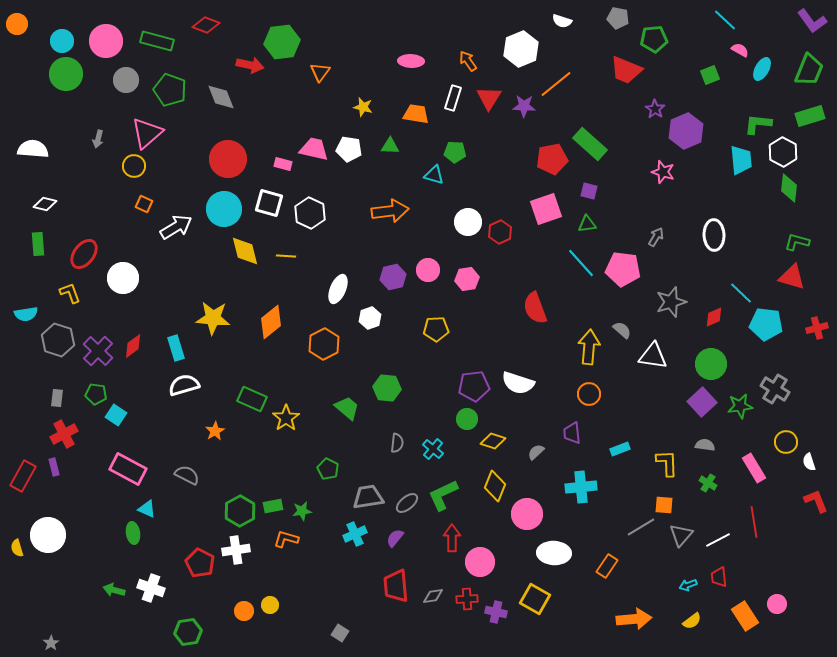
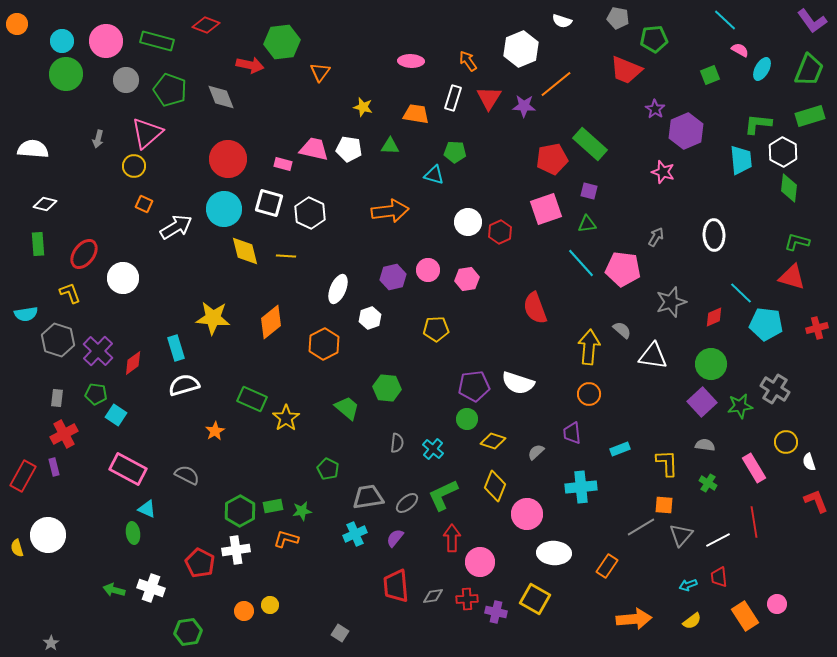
red diamond at (133, 346): moved 17 px down
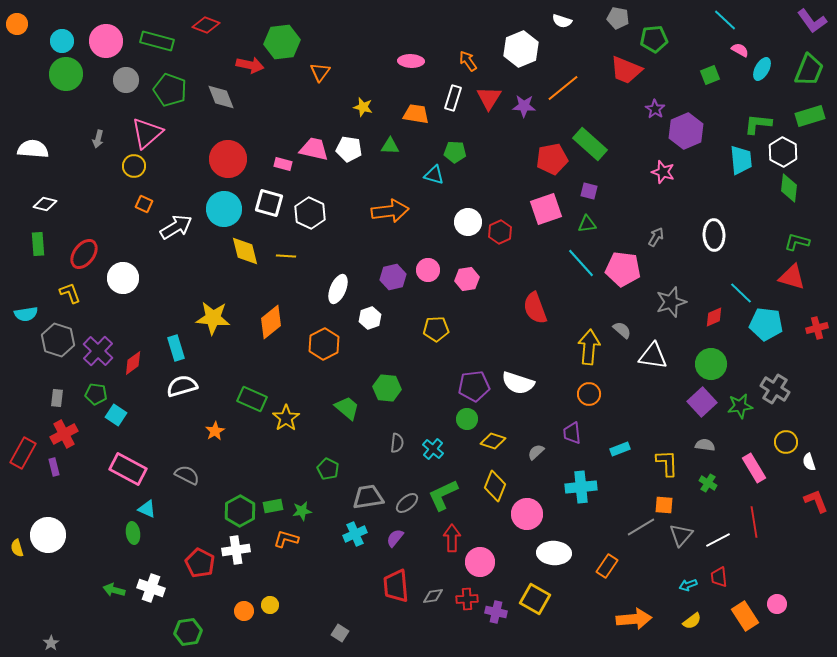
orange line at (556, 84): moved 7 px right, 4 px down
white semicircle at (184, 385): moved 2 px left, 1 px down
red rectangle at (23, 476): moved 23 px up
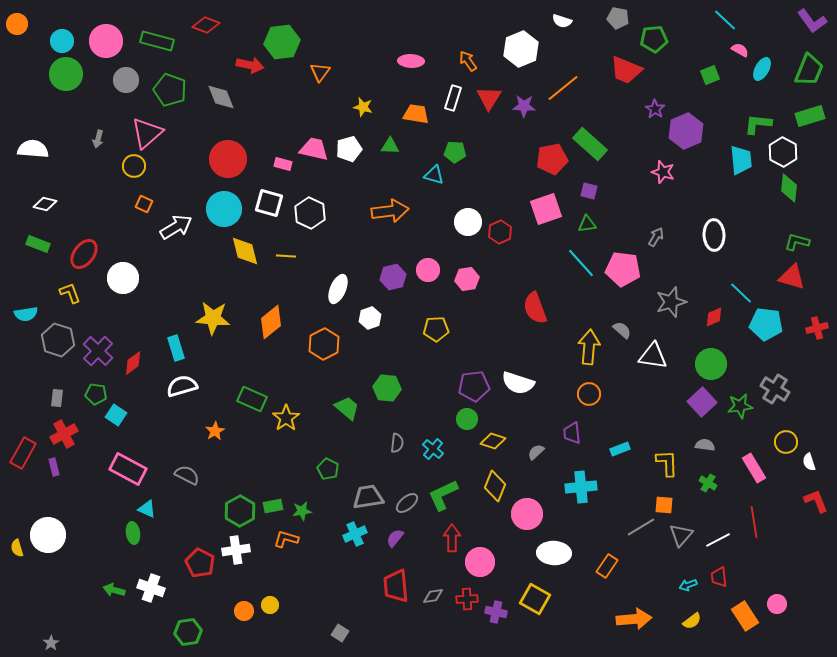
white pentagon at (349, 149): rotated 25 degrees counterclockwise
green rectangle at (38, 244): rotated 65 degrees counterclockwise
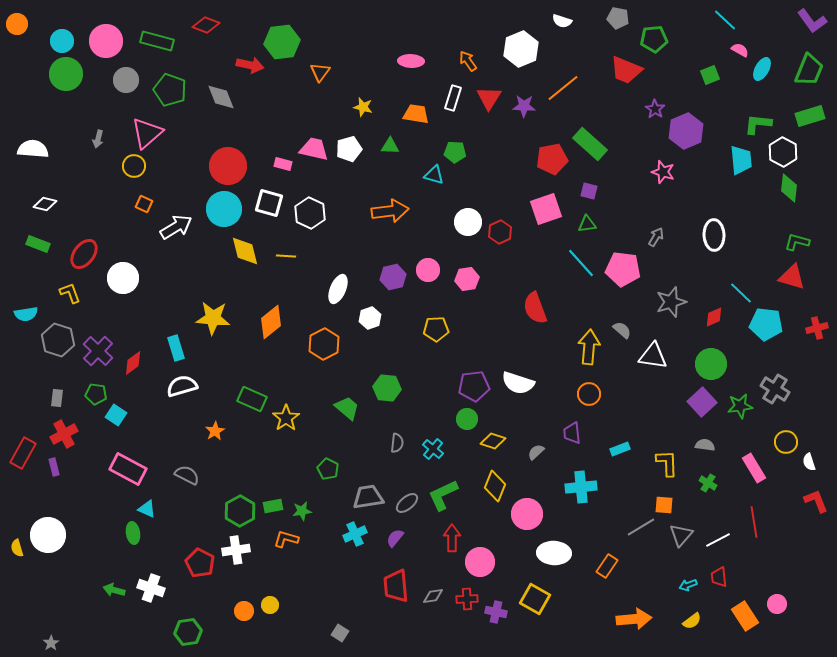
red circle at (228, 159): moved 7 px down
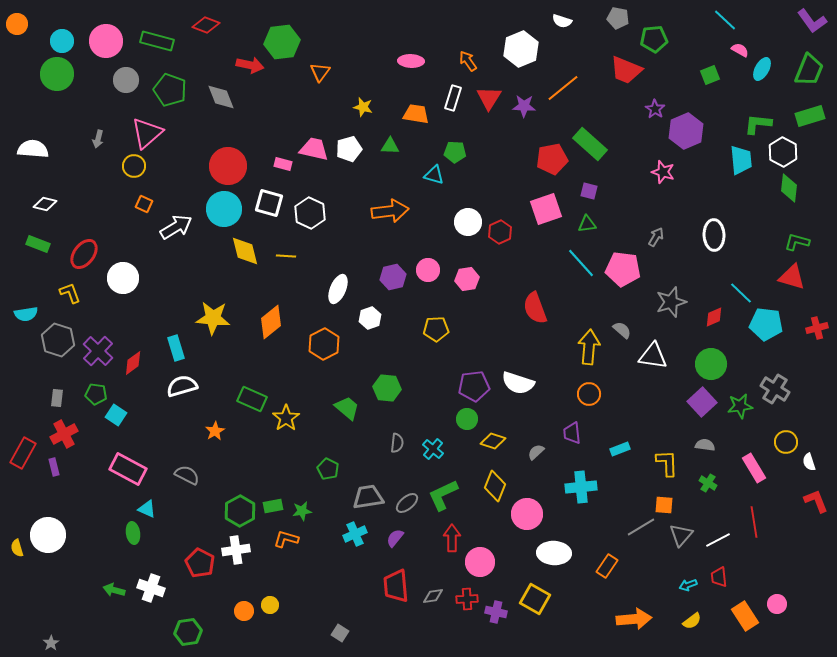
green circle at (66, 74): moved 9 px left
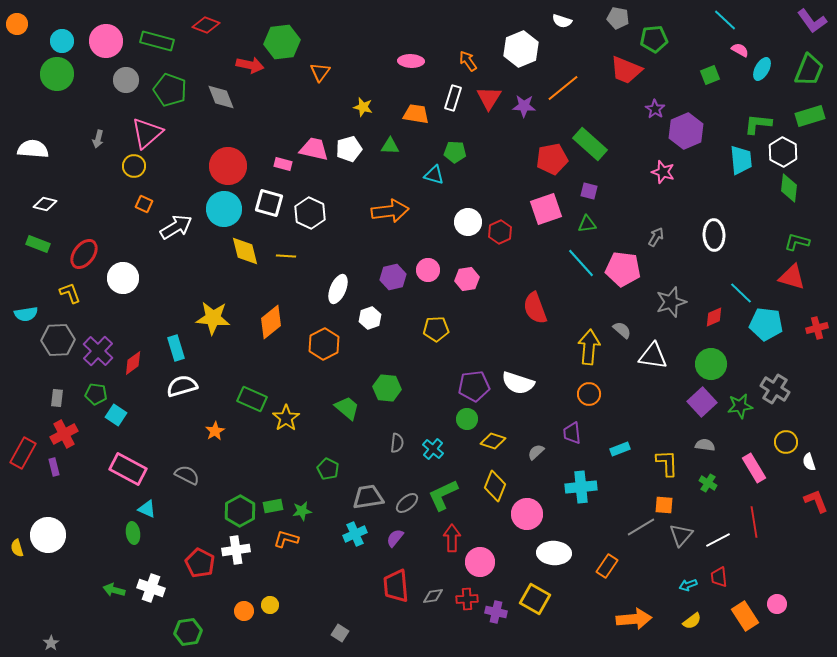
gray hexagon at (58, 340): rotated 20 degrees counterclockwise
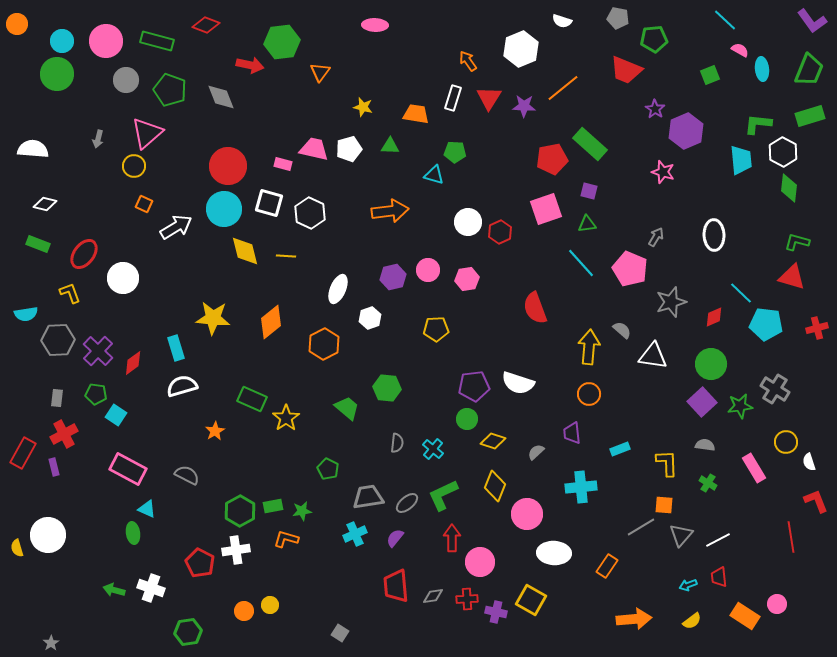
pink ellipse at (411, 61): moved 36 px left, 36 px up
cyan ellipse at (762, 69): rotated 35 degrees counterclockwise
pink pentagon at (623, 269): moved 7 px right; rotated 16 degrees clockwise
red line at (754, 522): moved 37 px right, 15 px down
yellow square at (535, 599): moved 4 px left, 1 px down
orange rectangle at (745, 616): rotated 24 degrees counterclockwise
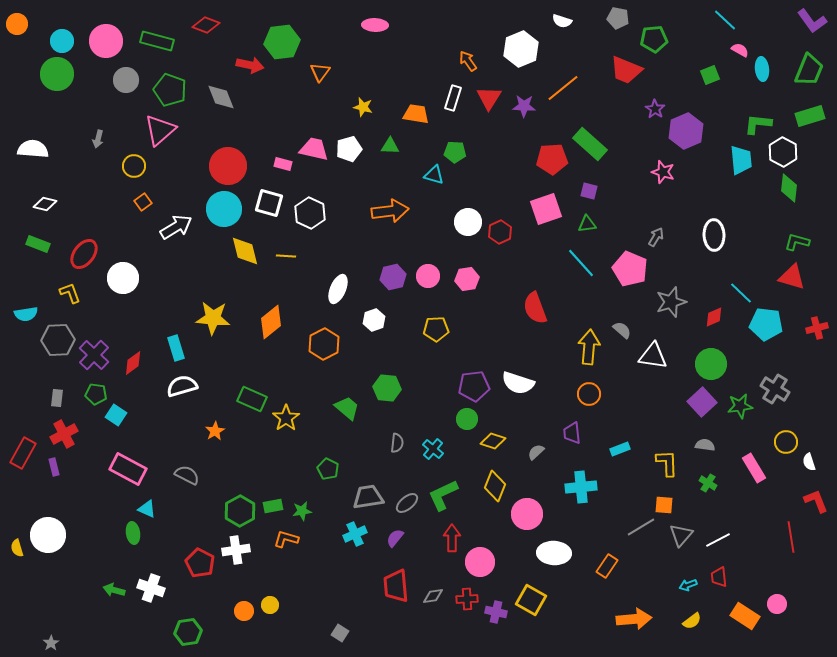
pink triangle at (147, 133): moved 13 px right, 3 px up
red pentagon at (552, 159): rotated 8 degrees clockwise
orange square at (144, 204): moved 1 px left, 2 px up; rotated 30 degrees clockwise
pink circle at (428, 270): moved 6 px down
white hexagon at (370, 318): moved 4 px right, 2 px down
purple cross at (98, 351): moved 4 px left, 4 px down
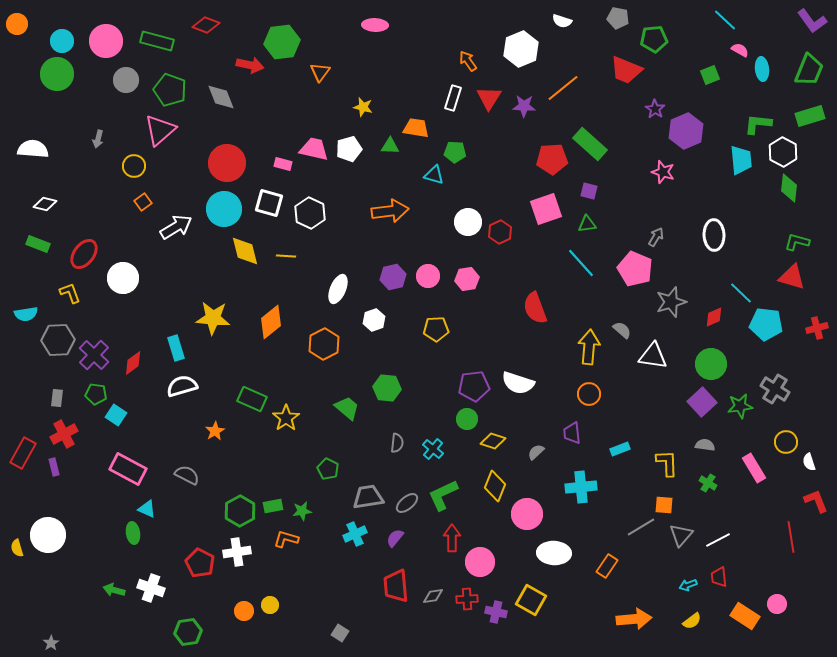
orange trapezoid at (416, 114): moved 14 px down
red circle at (228, 166): moved 1 px left, 3 px up
pink pentagon at (630, 269): moved 5 px right
white cross at (236, 550): moved 1 px right, 2 px down
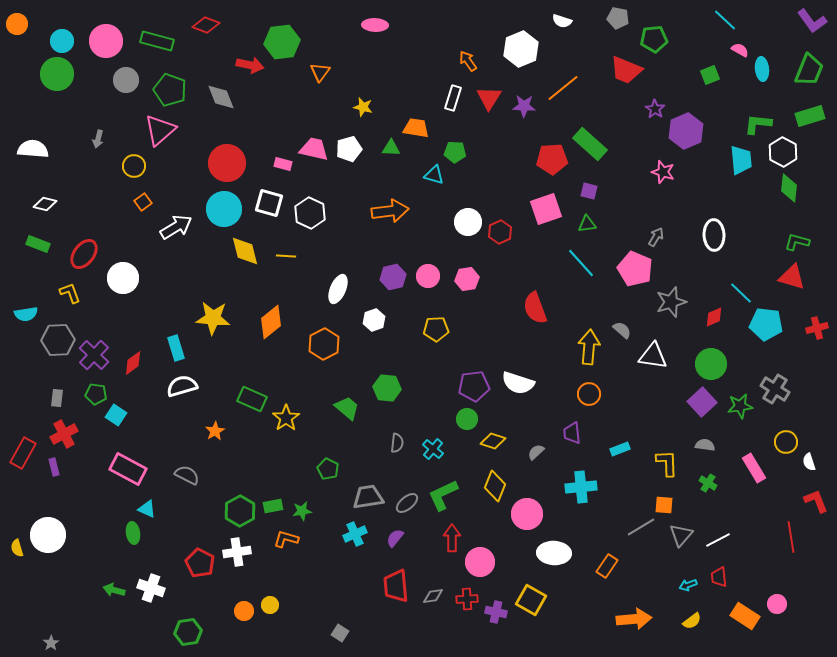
green triangle at (390, 146): moved 1 px right, 2 px down
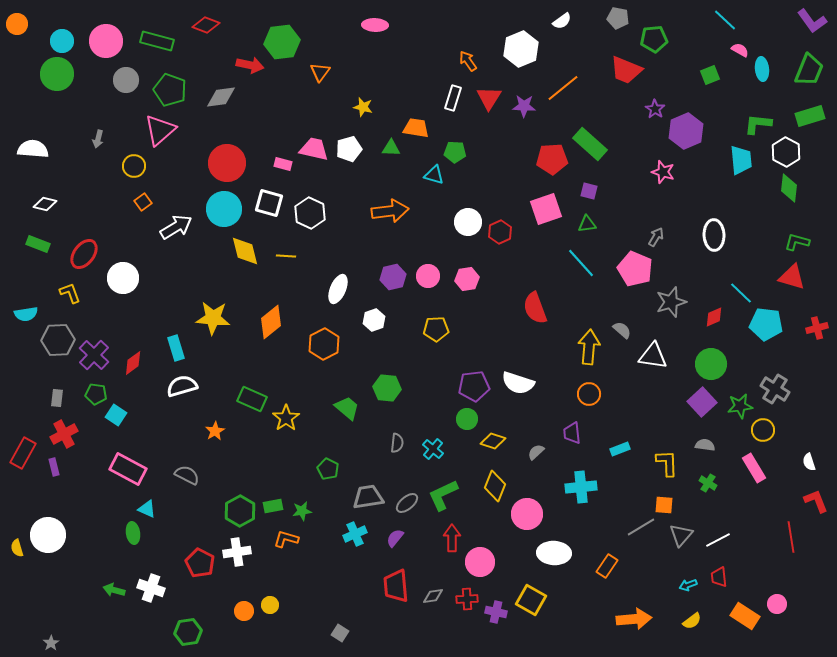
white semicircle at (562, 21): rotated 54 degrees counterclockwise
gray diamond at (221, 97): rotated 76 degrees counterclockwise
white hexagon at (783, 152): moved 3 px right
yellow circle at (786, 442): moved 23 px left, 12 px up
